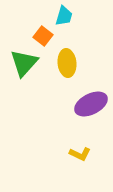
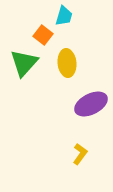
orange square: moved 1 px up
yellow L-shape: rotated 80 degrees counterclockwise
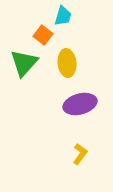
cyan trapezoid: moved 1 px left
purple ellipse: moved 11 px left; rotated 12 degrees clockwise
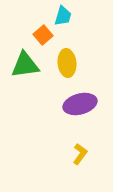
orange square: rotated 12 degrees clockwise
green triangle: moved 1 px right, 2 px down; rotated 40 degrees clockwise
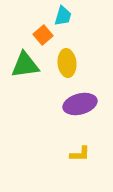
yellow L-shape: rotated 55 degrees clockwise
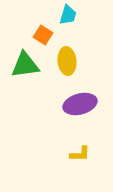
cyan trapezoid: moved 5 px right, 1 px up
orange square: rotated 18 degrees counterclockwise
yellow ellipse: moved 2 px up
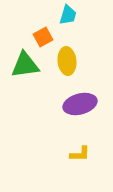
orange square: moved 2 px down; rotated 30 degrees clockwise
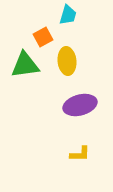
purple ellipse: moved 1 px down
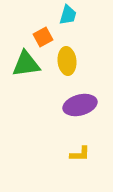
green triangle: moved 1 px right, 1 px up
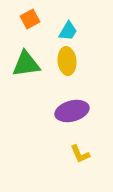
cyan trapezoid: moved 16 px down; rotated 15 degrees clockwise
orange square: moved 13 px left, 18 px up
purple ellipse: moved 8 px left, 6 px down
yellow L-shape: rotated 65 degrees clockwise
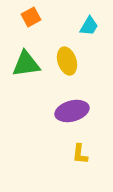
orange square: moved 1 px right, 2 px up
cyan trapezoid: moved 21 px right, 5 px up
yellow ellipse: rotated 12 degrees counterclockwise
yellow L-shape: rotated 30 degrees clockwise
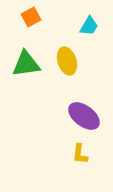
purple ellipse: moved 12 px right, 5 px down; rotated 52 degrees clockwise
